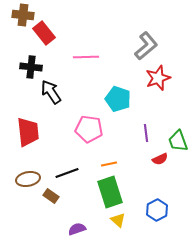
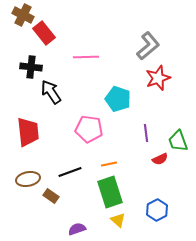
brown cross: rotated 20 degrees clockwise
gray L-shape: moved 2 px right
black line: moved 3 px right, 1 px up
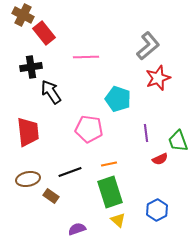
black cross: rotated 15 degrees counterclockwise
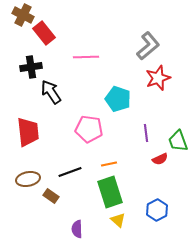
purple semicircle: rotated 72 degrees counterclockwise
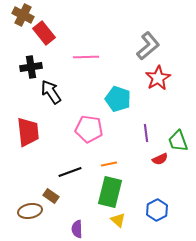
red star: rotated 10 degrees counterclockwise
brown ellipse: moved 2 px right, 32 px down
green rectangle: rotated 32 degrees clockwise
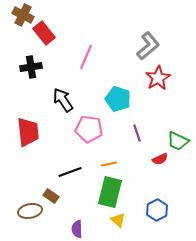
pink line: rotated 65 degrees counterclockwise
black arrow: moved 12 px right, 8 px down
purple line: moved 9 px left; rotated 12 degrees counterclockwise
green trapezoid: rotated 45 degrees counterclockwise
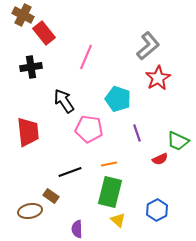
black arrow: moved 1 px right, 1 px down
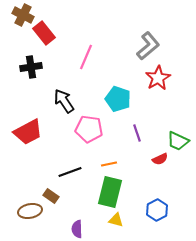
red trapezoid: rotated 68 degrees clockwise
yellow triangle: moved 2 px left; rotated 28 degrees counterclockwise
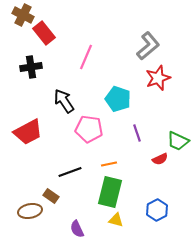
red star: rotated 10 degrees clockwise
purple semicircle: rotated 24 degrees counterclockwise
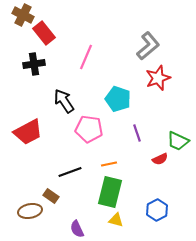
black cross: moved 3 px right, 3 px up
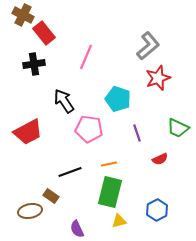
green trapezoid: moved 13 px up
yellow triangle: moved 3 px right, 1 px down; rotated 28 degrees counterclockwise
